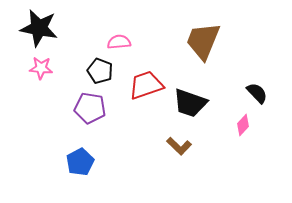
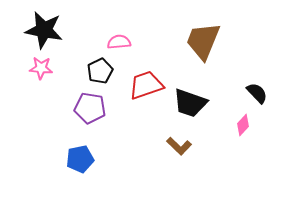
black star: moved 5 px right, 2 px down
black pentagon: rotated 25 degrees clockwise
blue pentagon: moved 3 px up; rotated 16 degrees clockwise
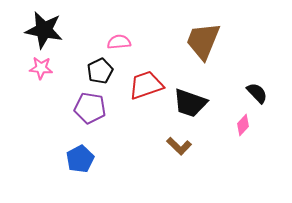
blue pentagon: rotated 16 degrees counterclockwise
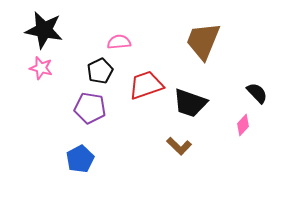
pink star: rotated 10 degrees clockwise
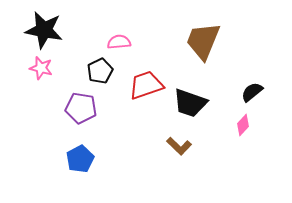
black semicircle: moved 5 px left, 1 px up; rotated 85 degrees counterclockwise
purple pentagon: moved 9 px left
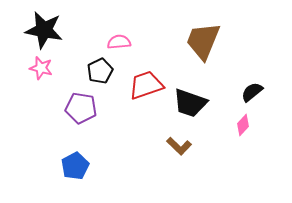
blue pentagon: moved 5 px left, 7 px down
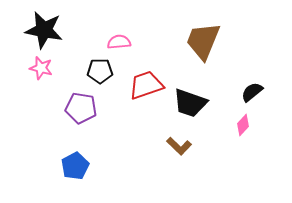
black pentagon: rotated 25 degrees clockwise
